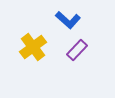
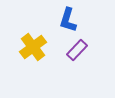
blue L-shape: rotated 65 degrees clockwise
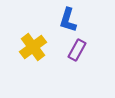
purple rectangle: rotated 15 degrees counterclockwise
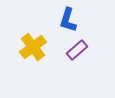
purple rectangle: rotated 20 degrees clockwise
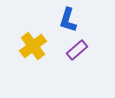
yellow cross: moved 1 px up
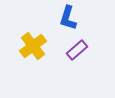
blue L-shape: moved 2 px up
